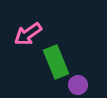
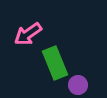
green rectangle: moved 1 px left, 1 px down
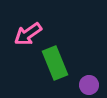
purple circle: moved 11 px right
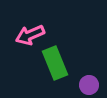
pink arrow: moved 2 px right, 1 px down; rotated 12 degrees clockwise
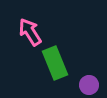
pink arrow: moved 3 px up; rotated 80 degrees clockwise
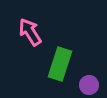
green rectangle: moved 5 px right, 1 px down; rotated 40 degrees clockwise
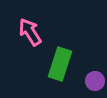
purple circle: moved 6 px right, 4 px up
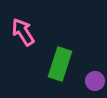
pink arrow: moved 7 px left
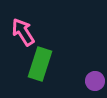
green rectangle: moved 20 px left
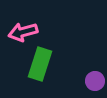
pink arrow: rotated 72 degrees counterclockwise
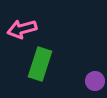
pink arrow: moved 1 px left, 3 px up
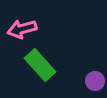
green rectangle: moved 1 px down; rotated 60 degrees counterclockwise
